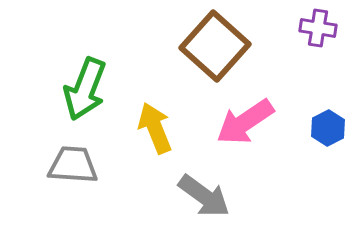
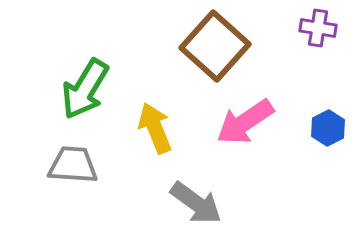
green arrow: rotated 10 degrees clockwise
gray arrow: moved 8 px left, 7 px down
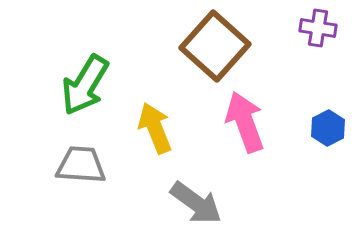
green arrow: moved 4 px up
pink arrow: rotated 104 degrees clockwise
gray trapezoid: moved 8 px right
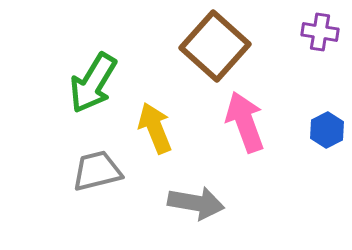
purple cross: moved 2 px right, 4 px down
green arrow: moved 8 px right, 2 px up
blue hexagon: moved 1 px left, 2 px down
gray trapezoid: moved 16 px right, 6 px down; rotated 18 degrees counterclockwise
gray arrow: rotated 26 degrees counterclockwise
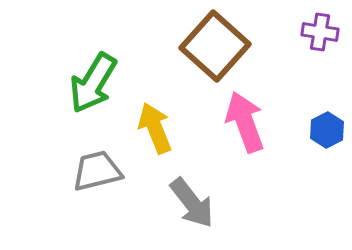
gray arrow: moved 4 px left; rotated 42 degrees clockwise
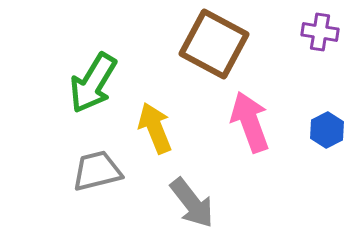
brown square: moved 1 px left, 2 px up; rotated 14 degrees counterclockwise
pink arrow: moved 5 px right
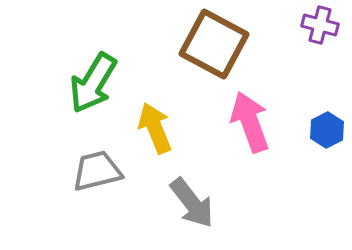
purple cross: moved 7 px up; rotated 6 degrees clockwise
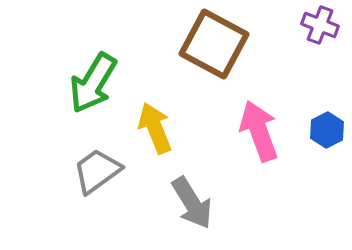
purple cross: rotated 6 degrees clockwise
pink arrow: moved 9 px right, 9 px down
gray trapezoid: rotated 22 degrees counterclockwise
gray arrow: rotated 6 degrees clockwise
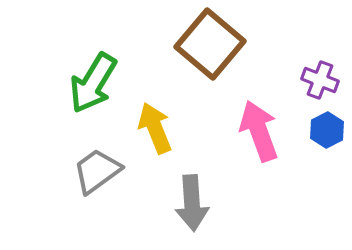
purple cross: moved 55 px down
brown square: moved 4 px left; rotated 12 degrees clockwise
gray arrow: rotated 28 degrees clockwise
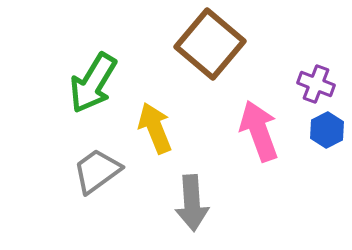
purple cross: moved 4 px left, 4 px down
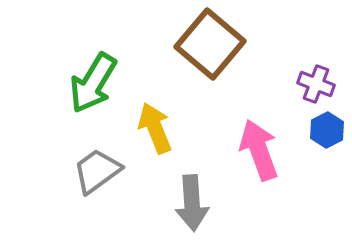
pink arrow: moved 19 px down
